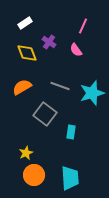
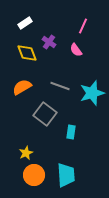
cyan trapezoid: moved 4 px left, 3 px up
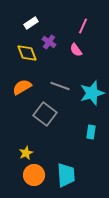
white rectangle: moved 6 px right
cyan rectangle: moved 20 px right
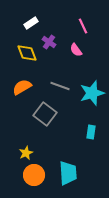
pink line: rotated 49 degrees counterclockwise
cyan trapezoid: moved 2 px right, 2 px up
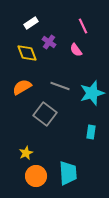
orange circle: moved 2 px right, 1 px down
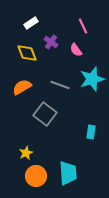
purple cross: moved 2 px right
gray line: moved 1 px up
cyan star: moved 14 px up
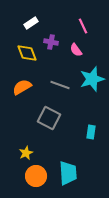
purple cross: rotated 24 degrees counterclockwise
gray square: moved 4 px right, 4 px down; rotated 10 degrees counterclockwise
